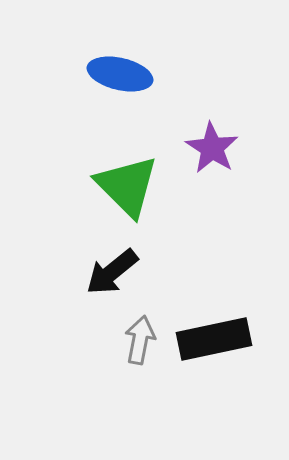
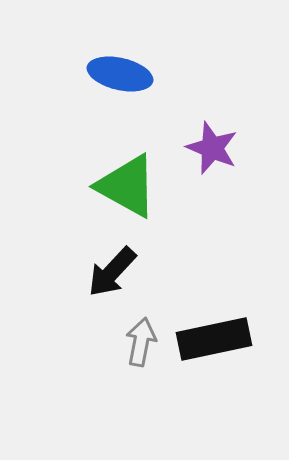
purple star: rotated 10 degrees counterclockwise
green triangle: rotated 16 degrees counterclockwise
black arrow: rotated 8 degrees counterclockwise
gray arrow: moved 1 px right, 2 px down
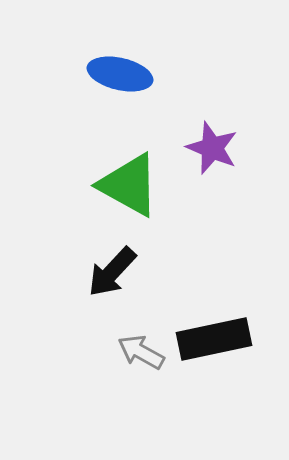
green triangle: moved 2 px right, 1 px up
gray arrow: moved 10 px down; rotated 72 degrees counterclockwise
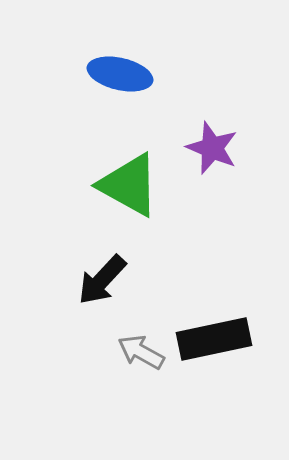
black arrow: moved 10 px left, 8 px down
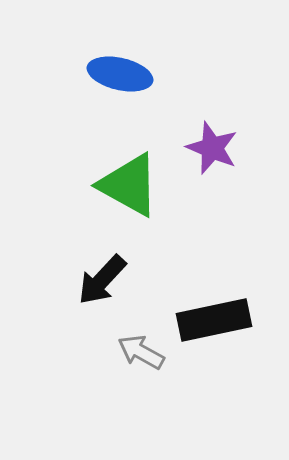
black rectangle: moved 19 px up
